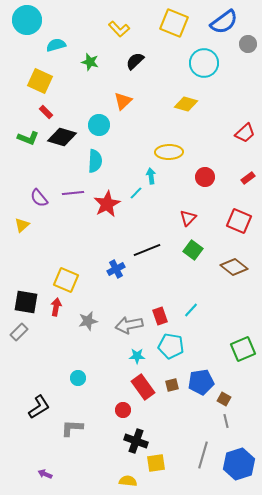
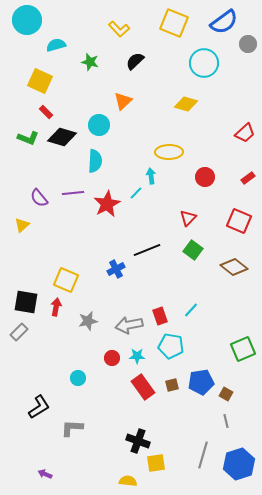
brown square at (224, 399): moved 2 px right, 5 px up
red circle at (123, 410): moved 11 px left, 52 px up
black cross at (136, 441): moved 2 px right
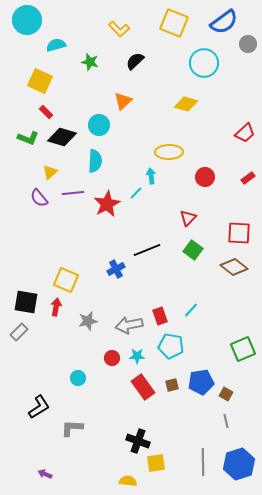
red square at (239, 221): moved 12 px down; rotated 20 degrees counterclockwise
yellow triangle at (22, 225): moved 28 px right, 53 px up
gray line at (203, 455): moved 7 px down; rotated 16 degrees counterclockwise
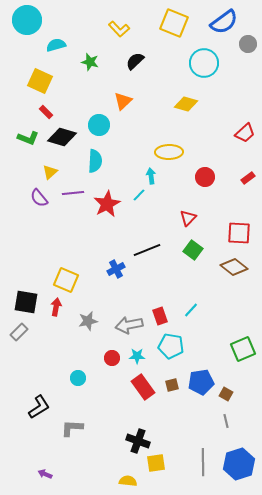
cyan line at (136, 193): moved 3 px right, 2 px down
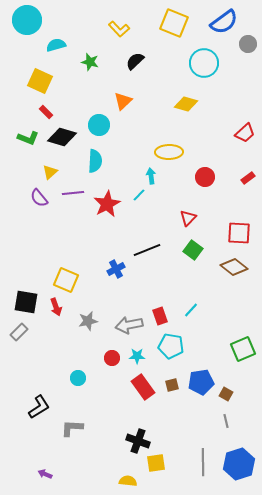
red arrow at (56, 307): rotated 150 degrees clockwise
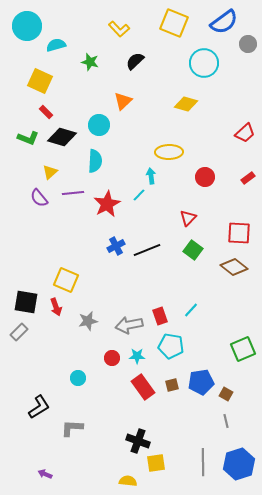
cyan circle at (27, 20): moved 6 px down
blue cross at (116, 269): moved 23 px up
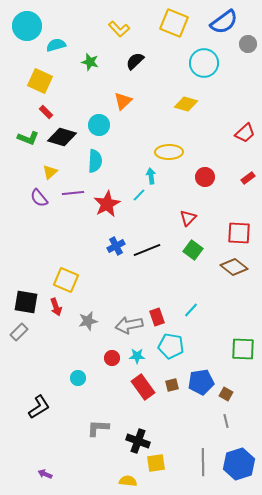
red rectangle at (160, 316): moved 3 px left, 1 px down
green square at (243, 349): rotated 25 degrees clockwise
gray L-shape at (72, 428): moved 26 px right
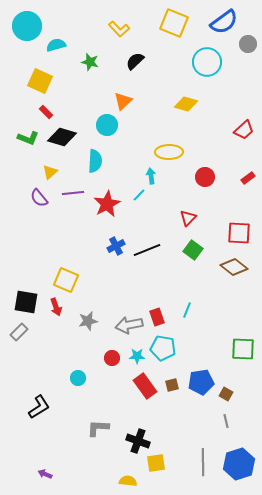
cyan circle at (204, 63): moved 3 px right, 1 px up
cyan circle at (99, 125): moved 8 px right
red trapezoid at (245, 133): moved 1 px left, 3 px up
cyan line at (191, 310): moved 4 px left; rotated 21 degrees counterclockwise
cyan pentagon at (171, 346): moved 8 px left, 2 px down
red rectangle at (143, 387): moved 2 px right, 1 px up
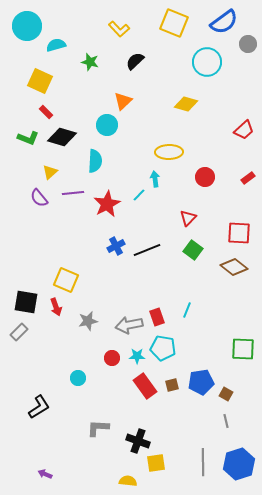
cyan arrow at (151, 176): moved 4 px right, 3 px down
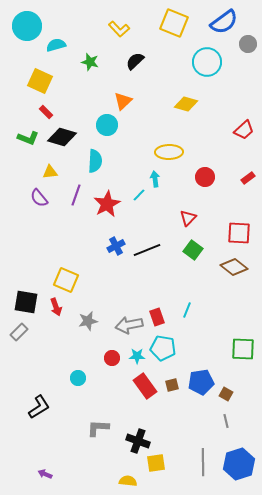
yellow triangle at (50, 172): rotated 35 degrees clockwise
purple line at (73, 193): moved 3 px right, 2 px down; rotated 65 degrees counterclockwise
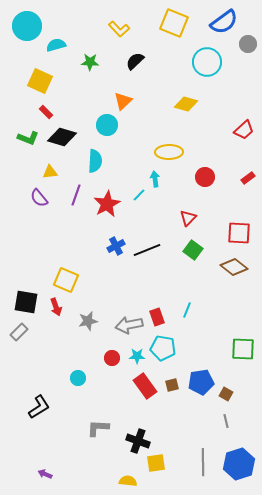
green star at (90, 62): rotated 12 degrees counterclockwise
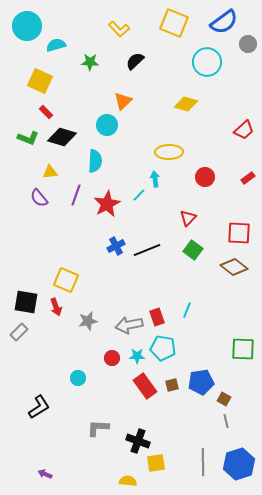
brown square at (226, 394): moved 2 px left, 5 px down
